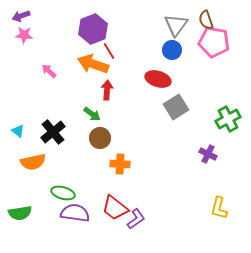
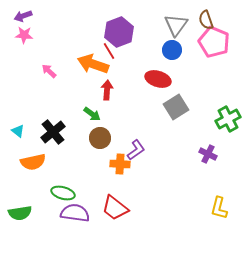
purple arrow: moved 2 px right
purple hexagon: moved 26 px right, 3 px down
pink pentagon: rotated 12 degrees clockwise
purple L-shape: moved 69 px up
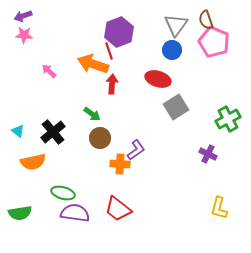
red line: rotated 12 degrees clockwise
red arrow: moved 5 px right, 6 px up
red trapezoid: moved 3 px right, 1 px down
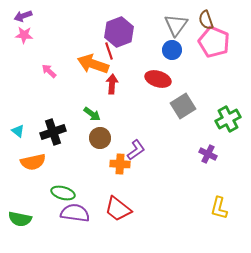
gray square: moved 7 px right, 1 px up
black cross: rotated 20 degrees clockwise
green semicircle: moved 6 px down; rotated 20 degrees clockwise
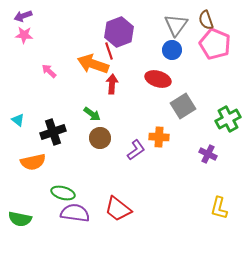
pink pentagon: moved 1 px right, 2 px down
cyan triangle: moved 11 px up
orange cross: moved 39 px right, 27 px up
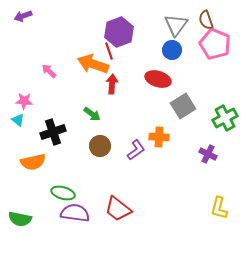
pink star: moved 66 px down
green cross: moved 3 px left, 1 px up
brown circle: moved 8 px down
